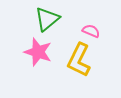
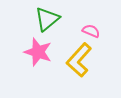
yellow L-shape: rotated 16 degrees clockwise
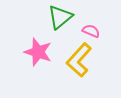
green triangle: moved 13 px right, 2 px up
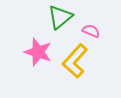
yellow L-shape: moved 4 px left, 1 px down
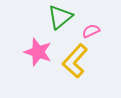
pink semicircle: rotated 48 degrees counterclockwise
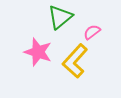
pink semicircle: moved 1 px right, 1 px down; rotated 12 degrees counterclockwise
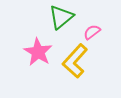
green triangle: moved 1 px right
pink star: rotated 12 degrees clockwise
